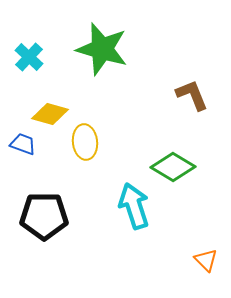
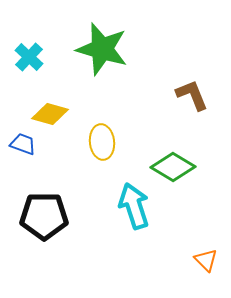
yellow ellipse: moved 17 px right
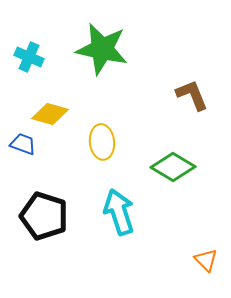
green star: rotated 4 degrees counterclockwise
cyan cross: rotated 20 degrees counterclockwise
cyan arrow: moved 15 px left, 6 px down
black pentagon: rotated 18 degrees clockwise
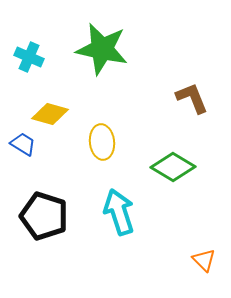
brown L-shape: moved 3 px down
blue trapezoid: rotated 12 degrees clockwise
orange triangle: moved 2 px left
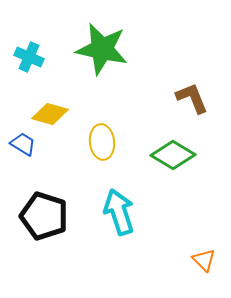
green diamond: moved 12 px up
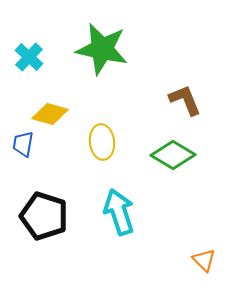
cyan cross: rotated 20 degrees clockwise
brown L-shape: moved 7 px left, 2 px down
blue trapezoid: rotated 112 degrees counterclockwise
